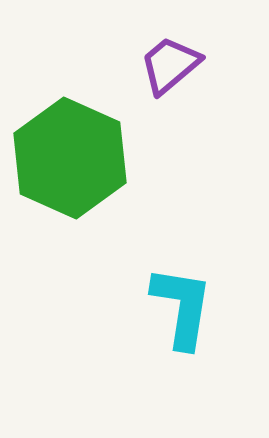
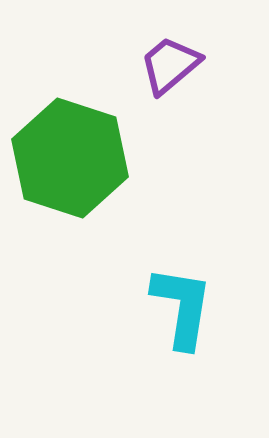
green hexagon: rotated 6 degrees counterclockwise
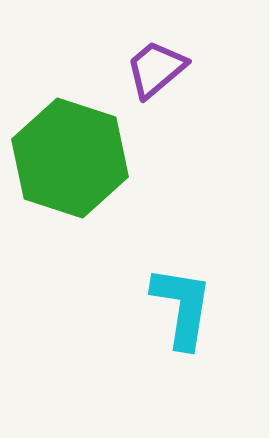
purple trapezoid: moved 14 px left, 4 px down
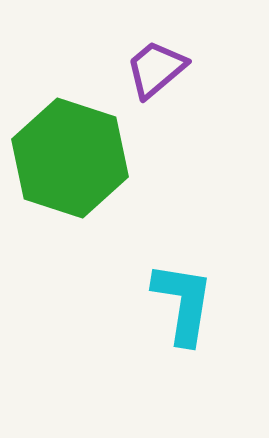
cyan L-shape: moved 1 px right, 4 px up
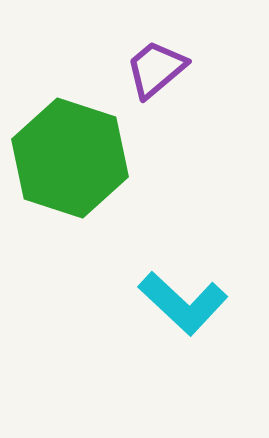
cyan L-shape: rotated 124 degrees clockwise
